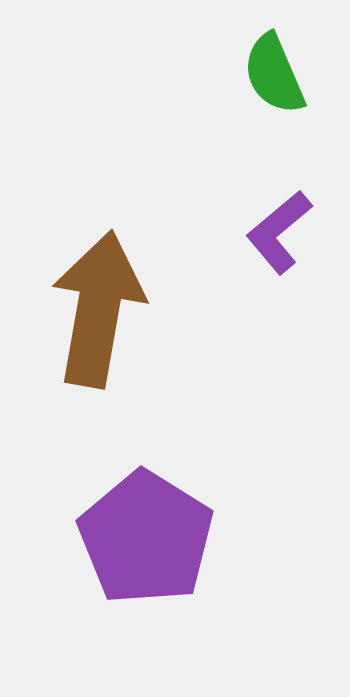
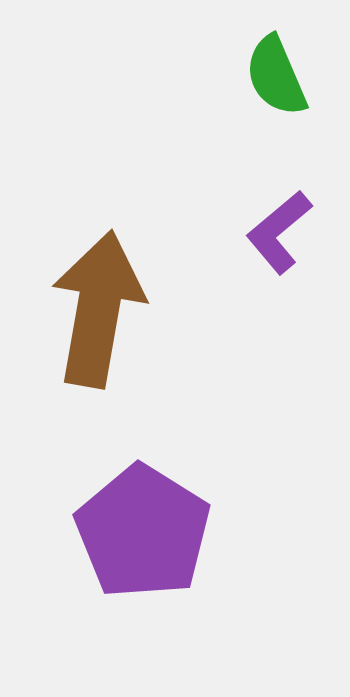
green semicircle: moved 2 px right, 2 px down
purple pentagon: moved 3 px left, 6 px up
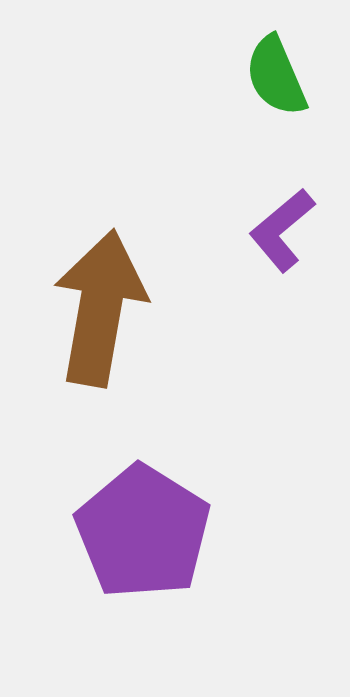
purple L-shape: moved 3 px right, 2 px up
brown arrow: moved 2 px right, 1 px up
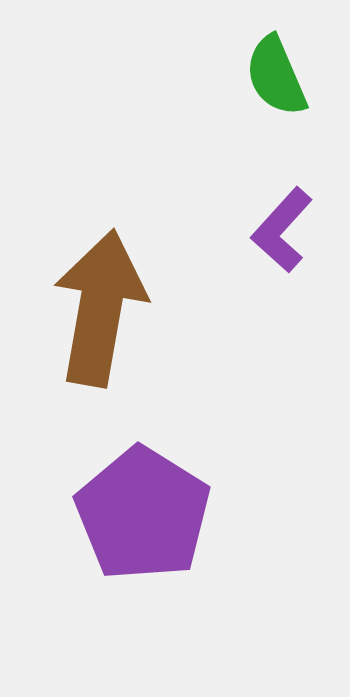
purple L-shape: rotated 8 degrees counterclockwise
purple pentagon: moved 18 px up
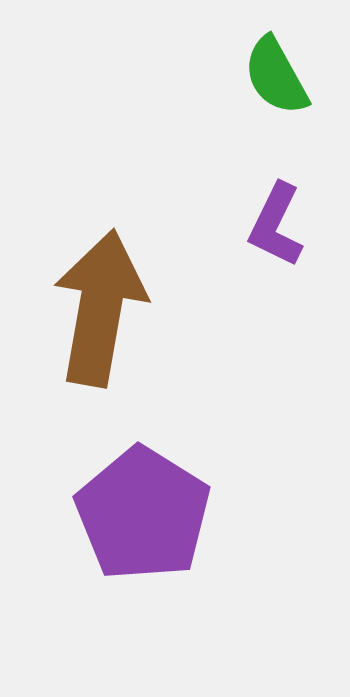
green semicircle: rotated 6 degrees counterclockwise
purple L-shape: moved 6 px left, 5 px up; rotated 16 degrees counterclockwise
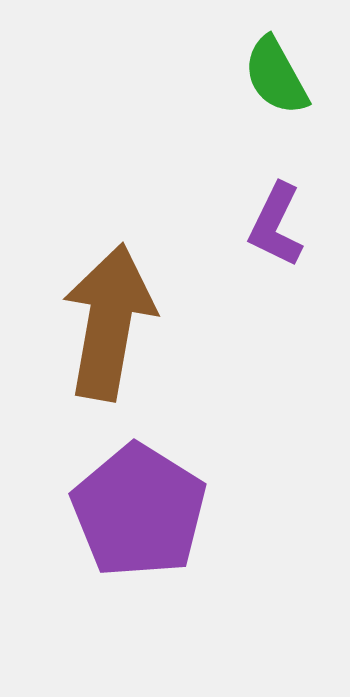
brown arrow: moved 9 px right, 14 px down
purple pentagon: moved 4 px left, 3 px up
